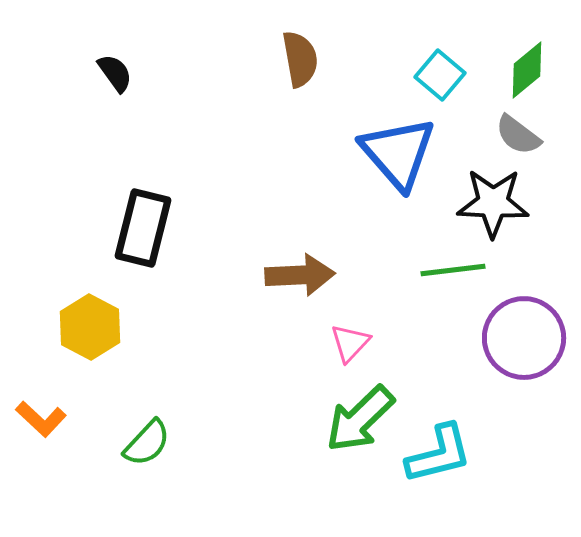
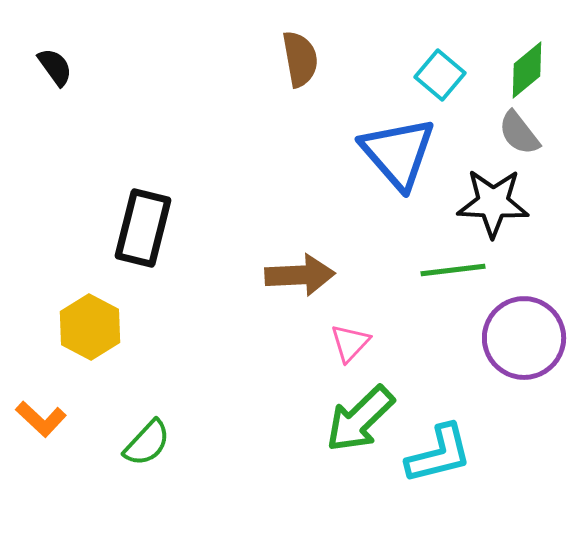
black semicircle: moved 60 px left, 6 px up
gray semicircle: moved 1 px right, 2 px up; rotated 15 degrees clockwise
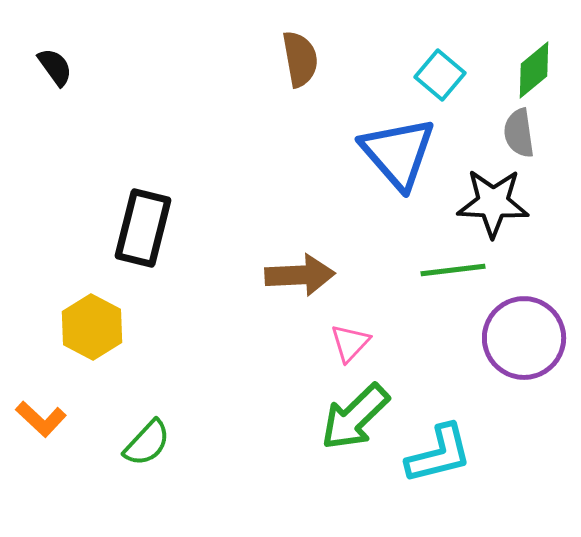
green diamond: moved 7 px right
gray semicircle: rotated 30 degrees clockwise
yellow hexagon: moved 2 px right
green arrow: moved 5 px left, 2 px up
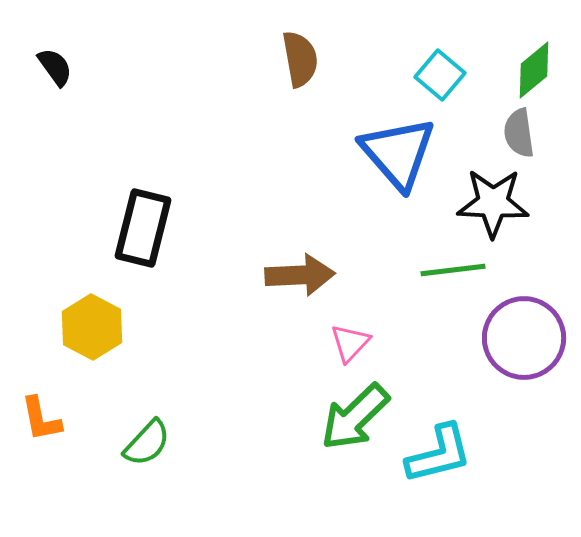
orange L-shape: rotated 36 degrees clockwise
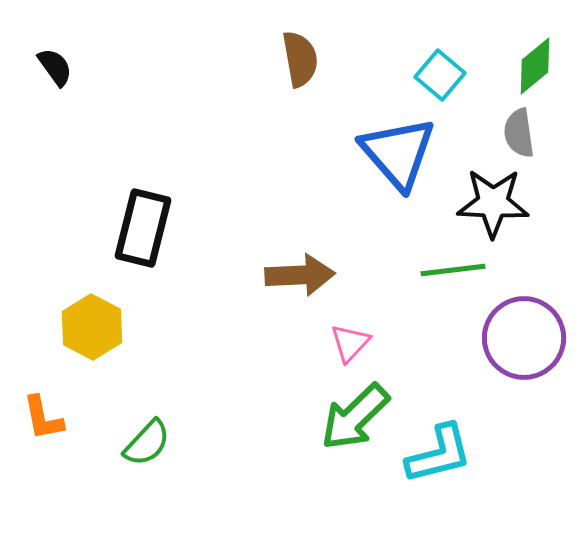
green diamond: moved 1 px right, 4 px up
orange L-shape: moved 2 px right, 1 px up
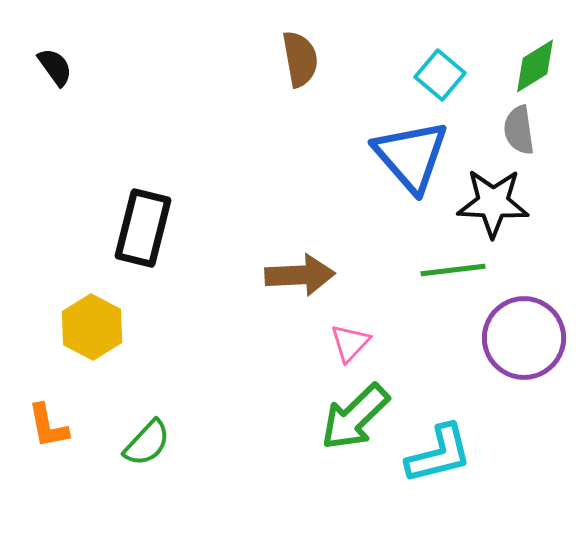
green diamond: rotated 8 degrees clockwise
gray semicircle: moved 3 px up
blue triangle: moved 13 px right, 3 px down
orange L-shape: moved 5 px right, 8 px down
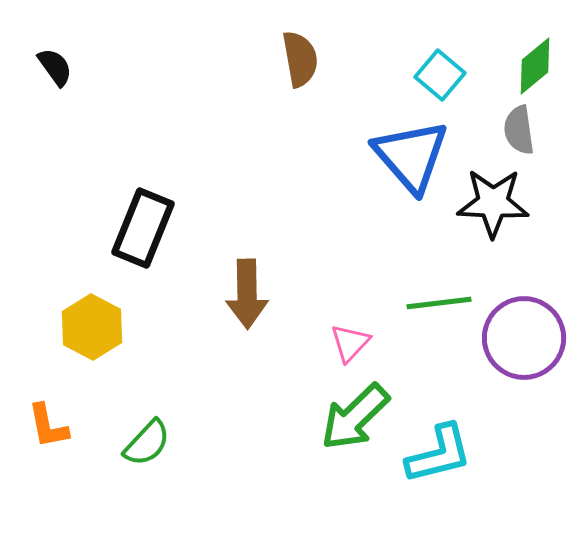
green diamond: rotated 8 degrees counterclockwise
black rectangle: rotated 8 degrees clockwise
green line: moved 14 px left, 33 px down
brown arrow: moved 53 px left, 19 px down; rotated 92 degrees clockwise
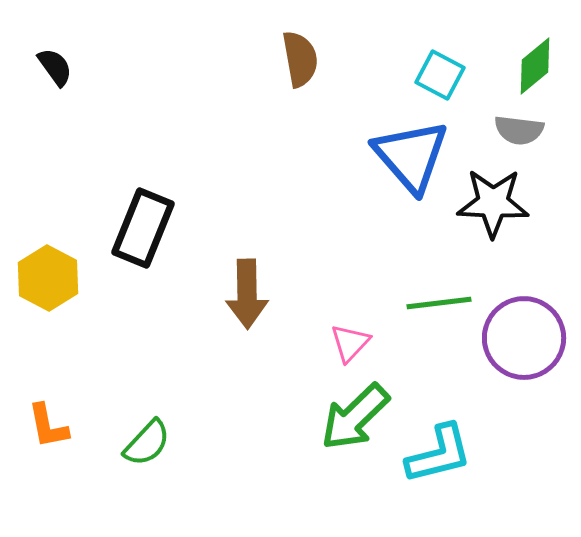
cyan square: rotated 12 degrees counterclockwise
gray semicircle: rotated 75 degrees counterclockwise
yellow hexagon: moved 44 px left, 49 px up
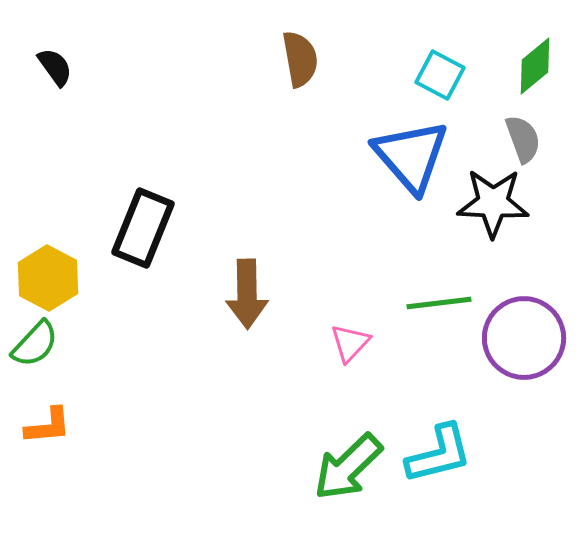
gray semicircle: moved 4 px right, 9 px down; rotated 117 degrees counterclockwise
green arrow: moved 7 px left, 50 px down
orange L-shape: rotated 84 degrees counterclockwise
green semicircle: moved 112 px left, 99 px up
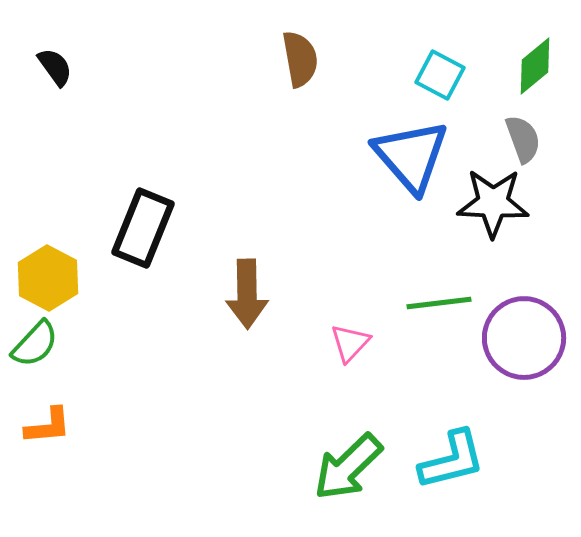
cyan L-shape: moved 13 px right, 6 px down
